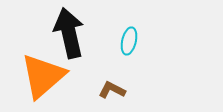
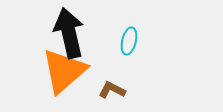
orange triangle: moved 21 px right, 5 px up
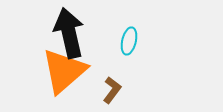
brown L-shape: rotated 100 degrees clockwise
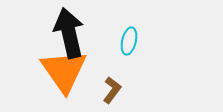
orange triangle: rotated 24 degrees counterclockwise
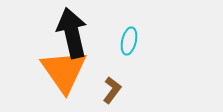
black arrow: moved 3 px right
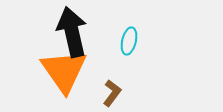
black arrow: moved 1 px up
brown L-shape: moved 3 px down
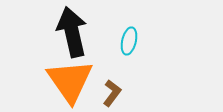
orange triangle: moved 6 px right, 10 px down
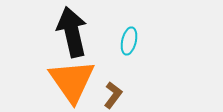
orange triangle: moved 2 px right
brown L-shape: moved 1 px right, 2 px down
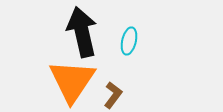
black arrow: moved 10 px right
orange triangle: rotated 9 degrees clockwise
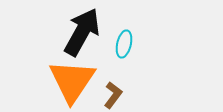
black arrow: rotated 42 degrees clockwise
cyan ellipse: moved 5 px left, 3 px down
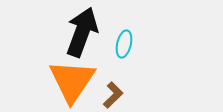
black arrow: rotated 9 degrees counterclockwise
brown L-shape: rotated 8 degrees clockwise
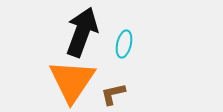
brown L-shape: moved 1 px up; rotated 148 degrees counterclockwise
